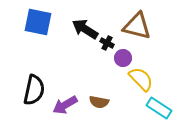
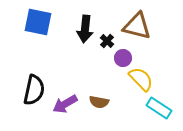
black arrow: rotated 116 degrees counterclockwise
black cross: moved 2 px up; rotated 16 degrees clockwise
purple arrow: moved 1 px up
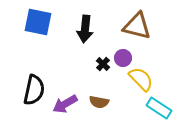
black cross: moved 4 px left, 23 px down
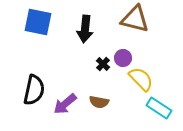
brown triangle: moved 2 px left, 7 px up
purple arrow: rotated 10 degrees counterclockwise
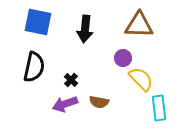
brown triangle: moved 4 px right, 6 px down; rotated 12 degrees counterclockwise
black cross: moved 32 px left, 16 px down
black semicircle: moved 23 px up
purple arrow: rotated 20 degrees clockwise
cyan rectangle: rotated 50 degrees clockwise
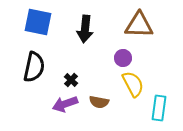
yellow semicircle: moved 8 px left, 5 px down; rotated 16 degrees clockwise
cyan rectangle: rotated 15 degrees clockwise
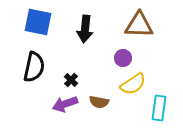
yellow semicircle: rotated 84 degrees clockwise
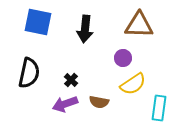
black semicircle: moved 5 px left, 6 px down
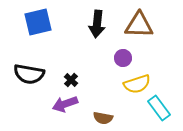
blue square: rotated 24 degrees counterclockwise
black arrow: moved 12 px right, 5 px up
black semicircle: moved 1 px down; rotated 88 degrees clockwise
yellow semicircle: moved 4 px right; rotated 16 degrees clockwise
brown semicircle: moved 4 px right, 16 px down
cyan rectangle: rotated 45 degrees counterclockwise
